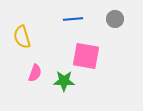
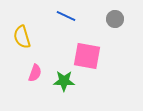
blue line: moved 7 px left, 3 px up; rotated 30 degrees clockwise
pink square: moved 1 px right
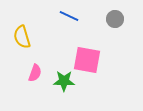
blue line: moved 3 px right
pink square: moved 4 px down
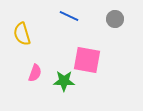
yellow semicircle: moved 3 px up
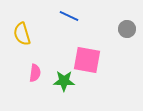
gray circle: moved 12 px right, 10 px down
pink semicircle: rotated 12 degrees counterclockwise
